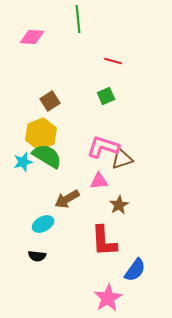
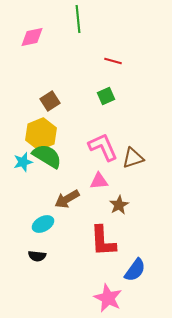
pink diamond: rotated 15 degrees counterclockwise
pink L-shape: rotated 48 degrees clockwise
brown triangle: moved 11 px right, 1 px up
red L-shape: moved 1 px left
pink star: rotated 16 degrees counterclockwise
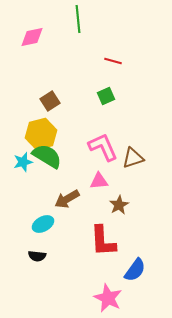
yellow hexagon: rotated 8 degrees clockwise
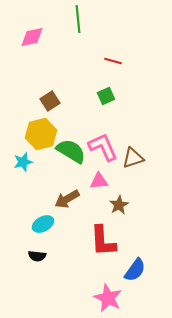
green semicircle: moved 24 px right, 5 px up
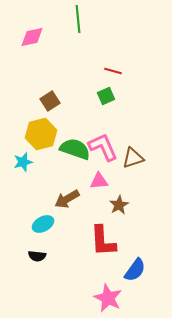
red line: moved 10 px down
green semicircle: moved 4 px right, 2 px up; rotated 12 degrees counterclockwise
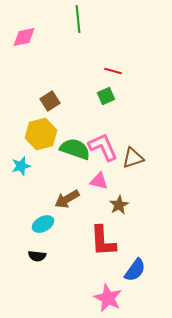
pink diamond: moved 8 px left
cyan star: moved 2 px left, 4 px down
pink triangle: rotated 18 degrees clockwise
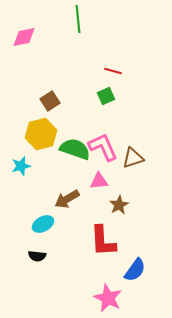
pink triangle: rotated 18 degrees counterclockwise
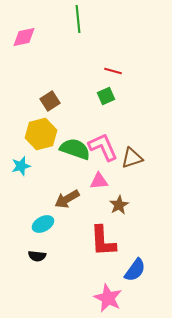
brown triangle: moved 1 px left
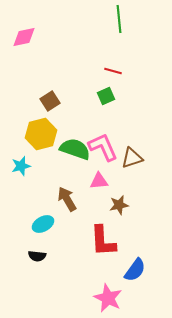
green line: moved 41 px right
brown arrow: rotated 90 degrees clockwise
brown star: rotated 18 degrees clockwise
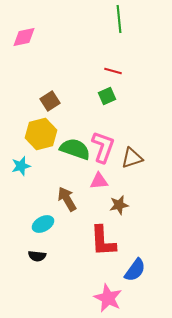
green square: moved 1 px right
pink L-shape: rotated 44 degrees clockwise
